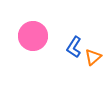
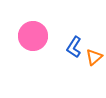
orange triangle: moved 1 px right
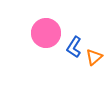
pink circle: moved 13 px right, 3 px up
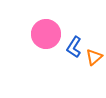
pink circle: moved 1 px down
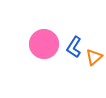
pink circle: moved 2 px left, 10 px down
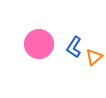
pink circle: moved 5 px left
